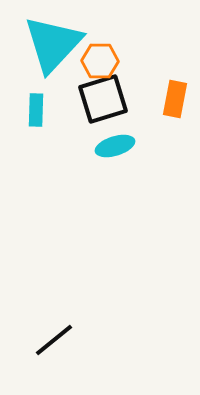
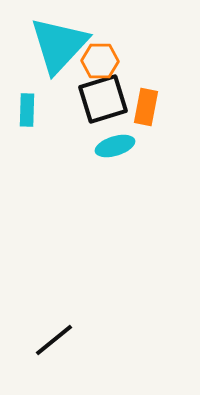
cyan triangle: moved 6 px right, 1 px down
orange rectangle: moved 29 px left, 8 px down
cyan rectangle: moved 9 px left
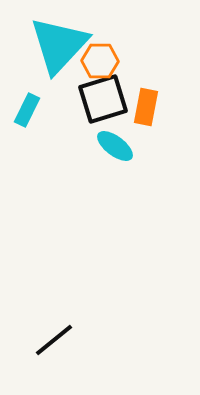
cyan rectangle: rotated 24 degrees clockwise
cyan ellipse: rotated 54 degrees clockwise
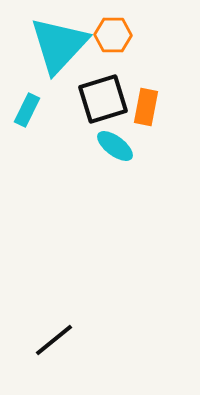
orange hexagon: moved 13 px right, 26 px up
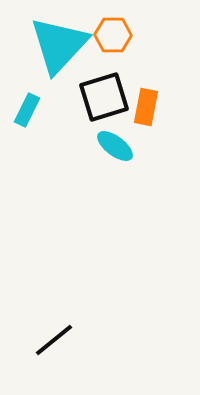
black square: moved 1 px right, 2 px up
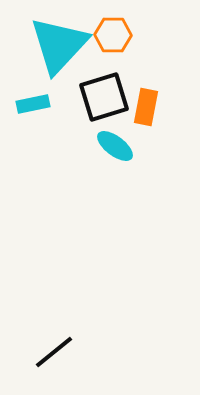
cyan rectangle: moved 6 px right, 6 px up; rotated 52 degrees clockwise
black line: moved 12 px down
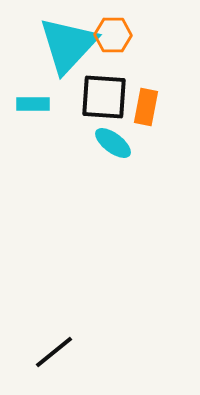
cyan triangle: moved 9 px right
black square: rotated 21 degrees clockwise
cyan rectangle: rotated 12 degrees clockwise
cyan ellipse: moved 2 px left, 3 px up
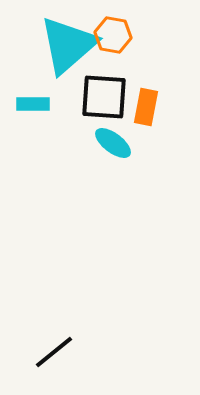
orange hexagon: rotated 9 degrees clockwise
cyan triangle: rotated 6 degrees clockwise
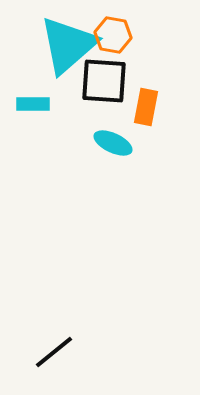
black square: moved 16 px up
cyan ellipse: rotated 12 degrees counterclockwise
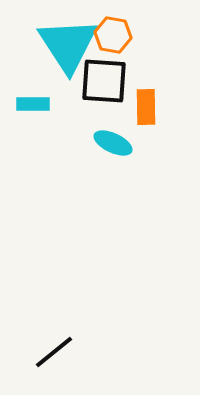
cyan triangle: rotated 22 degrees counterclockwise
orange rectangle: rotated 12 degrees counterclockwise
